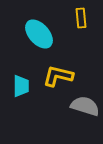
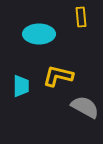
yellow rectangle: moved 1 px up
cyan ellipse: rotated 48 degrees counterclockwise
gray semicircle: moved 1 px down; rotated 12 degrees clockwise
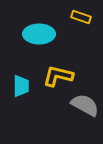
yellow rectangle: rotated 66 degrees counterclockwise
gray semicircle: moved 2 px up
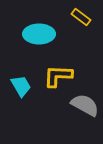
yellow rectangle: rotated 18 degrees clockwise
yellow L-shape: rotated 12 degrees counterclockwise
cyan trapezoid: rotated 30 degrees counterclockwise
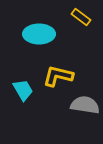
yellow L-shape: rotated 12 degrees clockwise
cyan trapezoid: moved 2 px right, 4 px down
gray semicircle: rotated 20 degrees counterclockwise
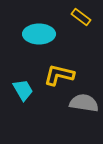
yellow L-shape: moved 1 px right, 1 px up
gray semicircle: moved 1 px left, 2 px up
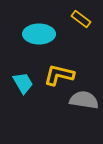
yellow rectangle: moved 2 px down
cyan trapezoid: moved 7 px up
gray semicircle: moved 3 px up
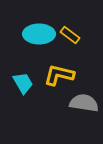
yellow rectangle: moved 11 px left, 16 px down
gray semicircle: moved 3 px down
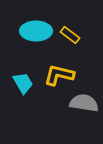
cyan ellipse: moved 3 px left, 3 px up
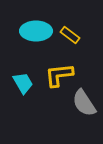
yellow L-shape: rotated 20 degrees counterclockwise
gray semicircle: rotated 132 degrees counterclockwise
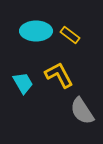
yellow L-shape: rotated 68 degrees clockwise
gray semicircle: moved 2 px left, 8 px down
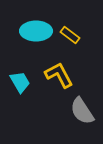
cyan trapezoid: moved 3 px left, 1 px up
